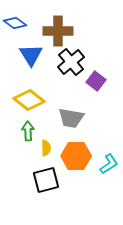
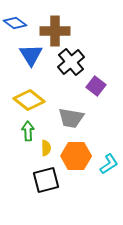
brown cross: moved 3 px left
purple square: moved 5 px down
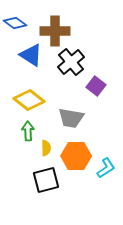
blue triangle: rotated 25 degrees counterclockwise
cyan L-shape: moved 3 px left, 4 px down
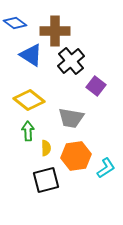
black cross: moved 1 px up
orange hexagon: rotated 8 degrees counterclockwise
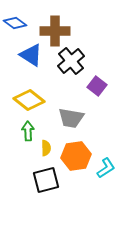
purple square: moved 1 px right
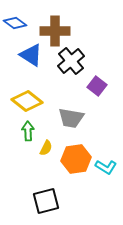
yellow diamond: moved 2 px left, 1 px down
yellow semicircle: rotated 28 degrees clockwise
orange hexagon: moved 3 px down
cyan L-shape: moved 1 px up; rotated 65 degrees clockwise
black square: moved 21 px down
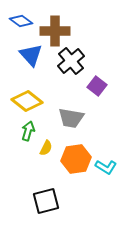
blue diamond: moved 6 px right, 2 px up
blue triangle: rotated 15 degrees clockwise
green arrow: rotated 18 degrees clockwise
